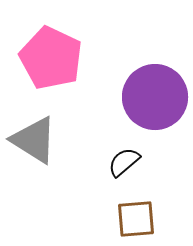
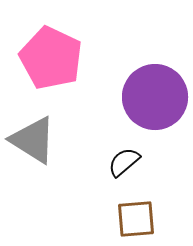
gray triangle: moved 1 px left
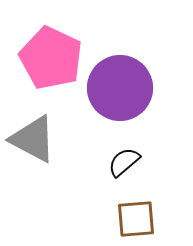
purple circle: moved 35 px left, 9 px up
gray triangle: moved 1 px up; rotated 4 degrees counterclockwise
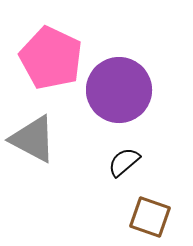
purple circle: moved 1 px left, 2 px down
brown square: moved 14 px right, 2 px up; rotated 24 degrees clockwise
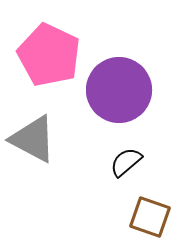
pink pentagon: moved 2 px left, 3 px up
black semicircle: moved 2 px right
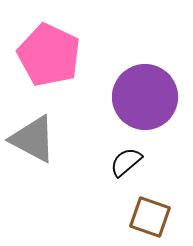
purple circle: moved 26 px right, 7 px down
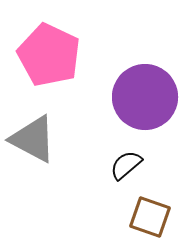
black semicircle: moved 3 px down
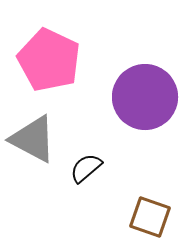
pink pentagon: moved 5 px down
black semicircle: moved 40 px left, 3 px down
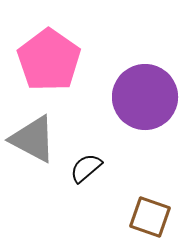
pink pentagon: rotated 10 degrees clockwise
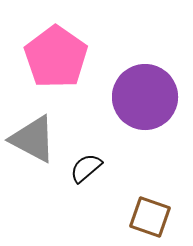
pink pentagon: moved 7 px right, 3 px up
